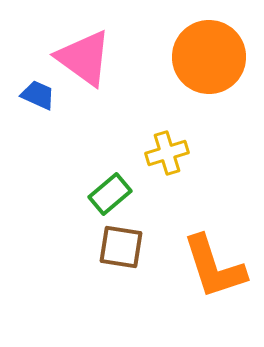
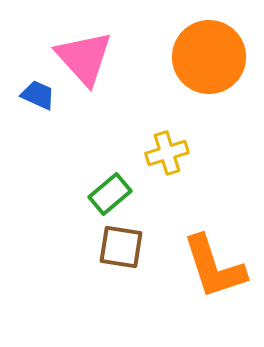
pink triangle: rotated 12 degrees clockwise
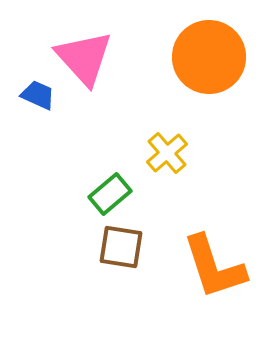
yellow cross: rotated 24 degrees counterclockwise
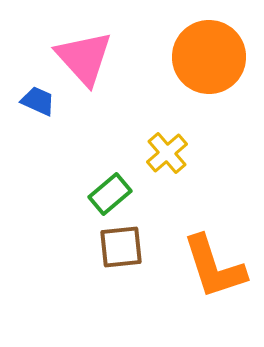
blue trapezoid: moved 6 px down
brown square: rotated 15 degrees counterclockwise
